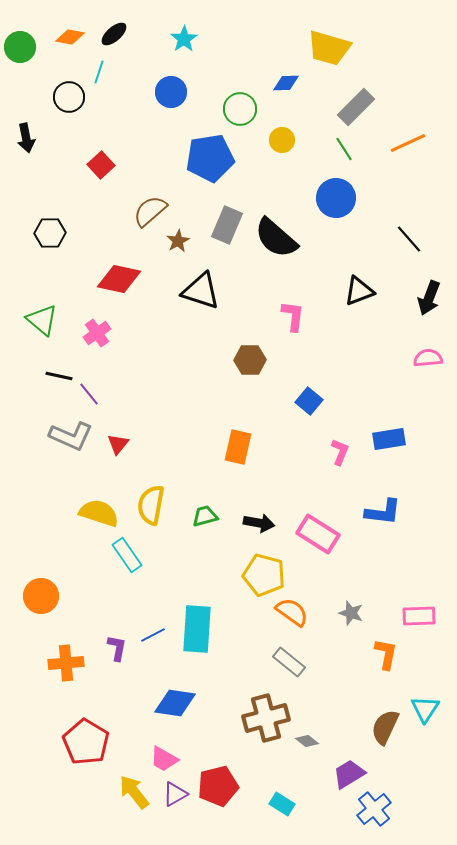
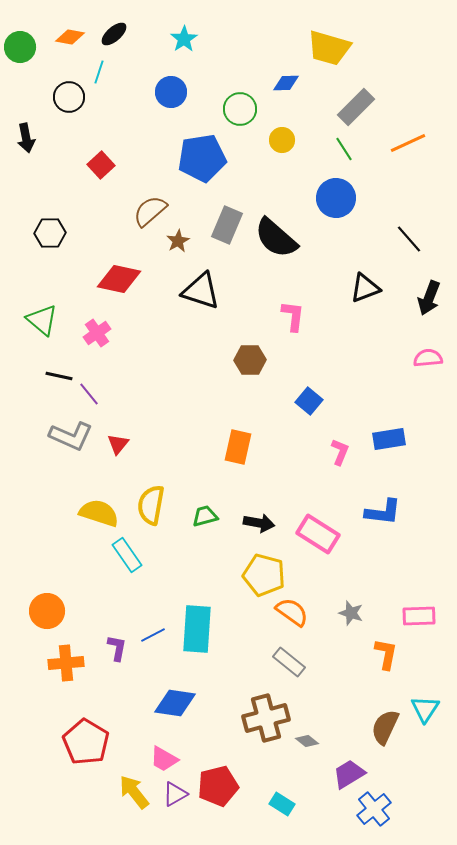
blue pentagon at (210, 158): moved 8 px left
black triangle at (359, 291): moved 6 px right, 3 px up
orange circle at (41, 596): moved 6 px right, 15 px down
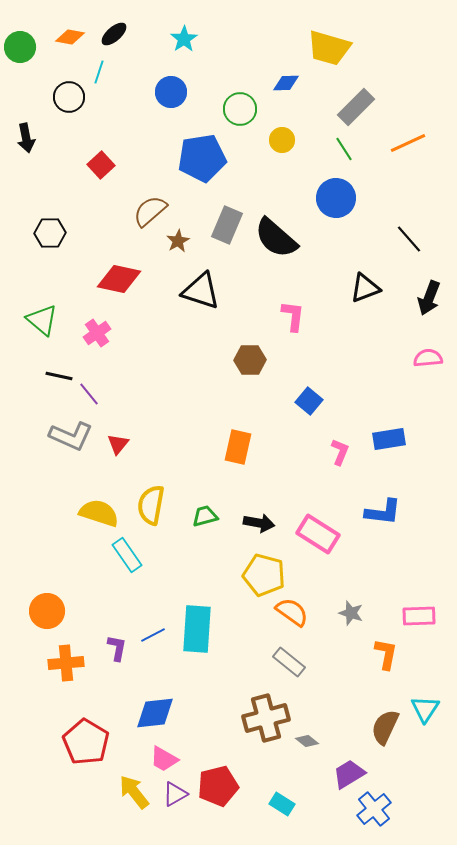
blue diamond at (175, 703): moved 20 px left, 10 px down; rotated 15 degrees counterclockwise
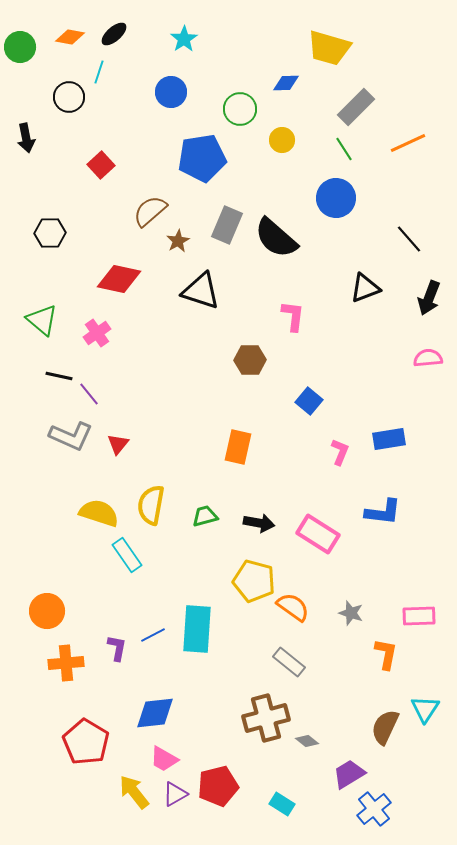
yellow pentagon at (264, 575): moved 10 px left, 6 px down
orange semicircle at (292, 612): moved 1 px right, 5 px up
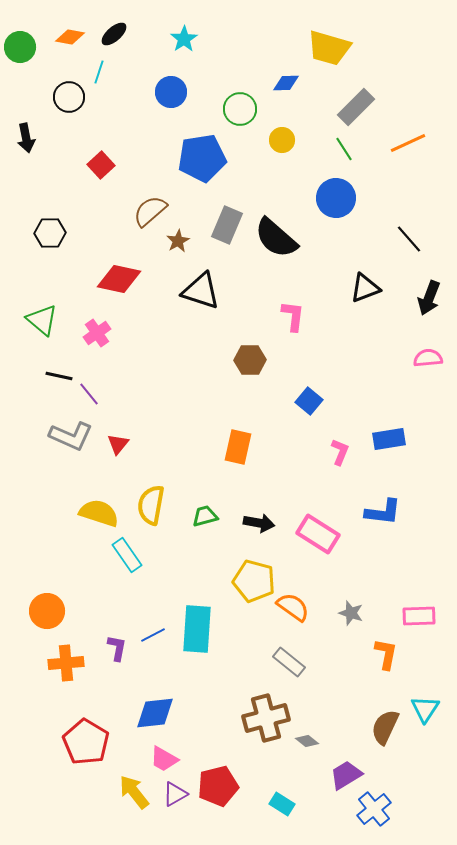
purple trapezoid at (349, 774): moved 3 px left, 1 px down
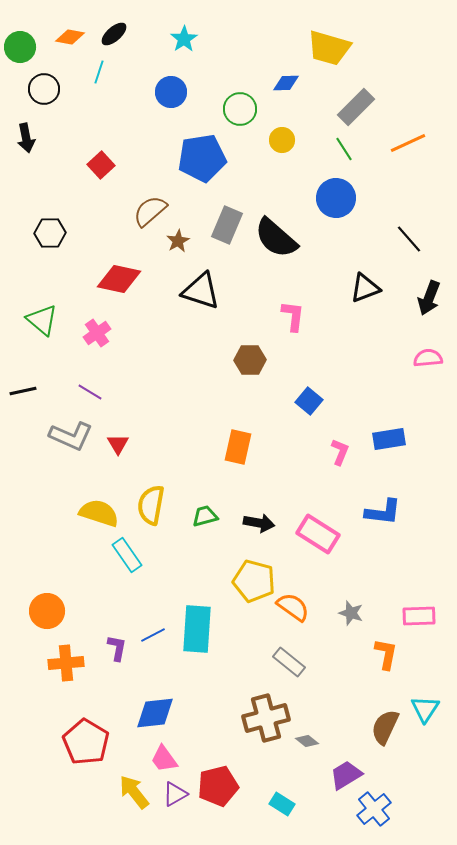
black circle at (69, 97): moved 25 px left, 8 px up
black line at (59, 376): moved 36 px left, 15 px down; rotated 24 degrees counterclockwise
purple line at (89, 394): moved 1 px right, 2 px up; rotated 20 degrees counterclockwise
red triangle at (118, 444): rotated 10 degrees counterclockwise
pink trapezoid at (164, 759): rotated 24 degrees clockwise
